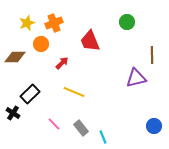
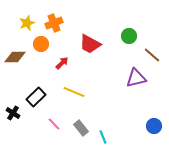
green circle: moved 2 px right, 14 px down
red trapezoid: moved 3 px down; rotated 40 degrees counterclockwise
brown line: rotated 48 degrees counterclockwise
black rectangle: moved 6 px right, 3 px down
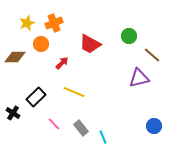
purple triangle: moved 3 px right
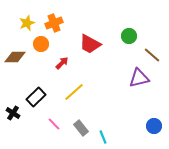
yellow line: rotated 65 degrees counterclockwise
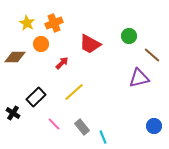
yellow star: rotated 21 degrees counterclockwise
gray rectangle: moved 1 px right, 1 px up
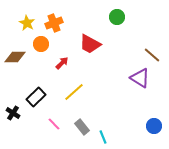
green circle: moved 12 px left, 19 px up
purple triangle: moved 1 px right; rotated 45 degrees clockwise
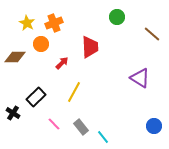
red trapezoid: moved 3 px down; rotated 120 degrees counterclockwise
brown line: moved 21 px up
yellow line: rotated 20 degrees counterclockwise
gray rectangle: moved 1 px left
cyan line: rotated 16 degrees counterclockwise
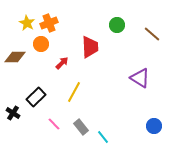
green circle: moved 8 px down
orange cross: moved 5 px left
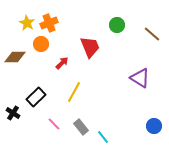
red trapezoid: rotated 20 degrees counterclockwise
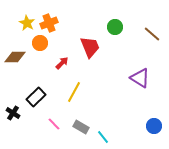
green circle: moved 2 px left, 2 px down
orange circle: moved 1 px left, 1 px up
gray rectangle: rotated 21 degrees counterclockwise
